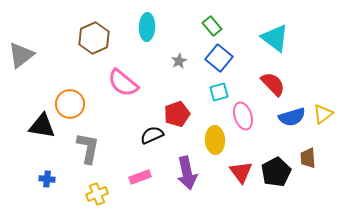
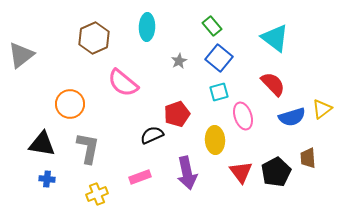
yellow triangle: moved 1 px left, 5 px up
black triangle: moved 18 px down
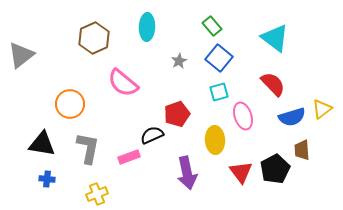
brown trapezoid: moved 6 px left, 8 px up
black pentagon: moved 1 px left, 3 px up
pink rectangle: moved 11 px left, 20 px up
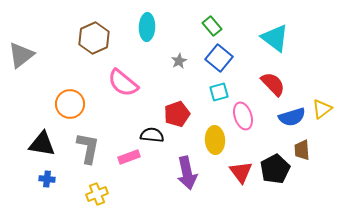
black semicircle: rotated 30 degrees clockwise
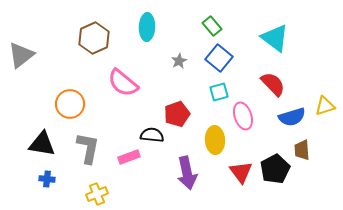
yellow triangle: moved 3 px right, 3 px up; rotated 20 degrees clockwise
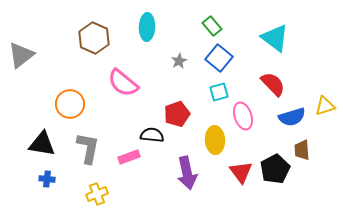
brown hexagon: rotated 12 degrees counterclockwise
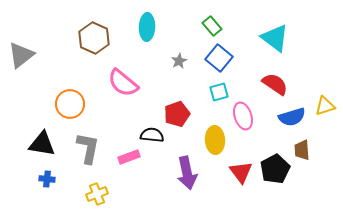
red semicircle: moved 2 px right; rotated 12 degrees counterclockwise
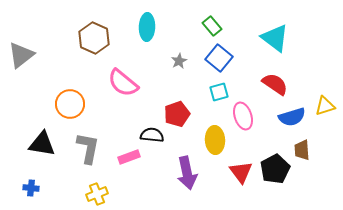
blue cross: moved 16 px left, 9 px down
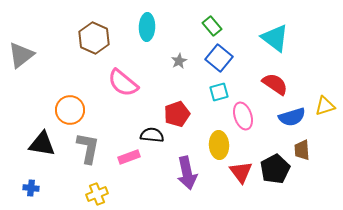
orange circle: moved 6 px down
yellow ellipse: moved 4 px right, 5 px down
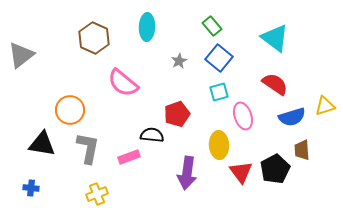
purple arrow: rotated 20 degrees clockwise
